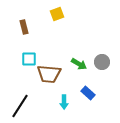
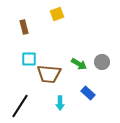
cyan arrow: moved 4 px left, 1 px down
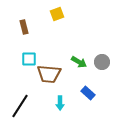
green arrow: moved 2 px up
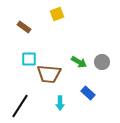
brown rectangle: rotated 40 degrees counterclockwise
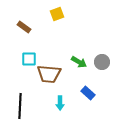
black line: rotated 30 degrees counterclockwise
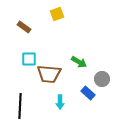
gray circle: moved 17 px down
cyan arrow: moved 1 px up
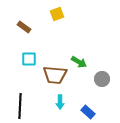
brown trapezoid: moved 6 px right, 1 px down
blue rectangle: moved 19 px down
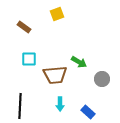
brown trapezoid: rotated 10 degrees counterclockwise
cyan arrow: moved 2 px down
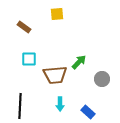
yellow square: rotated 16 degrees clockwise
green arrow: rotated 77 degrees counterclockwise
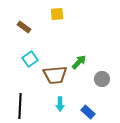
cyan square: moved 1 px right; rotated 35 degrees counterclockwise
